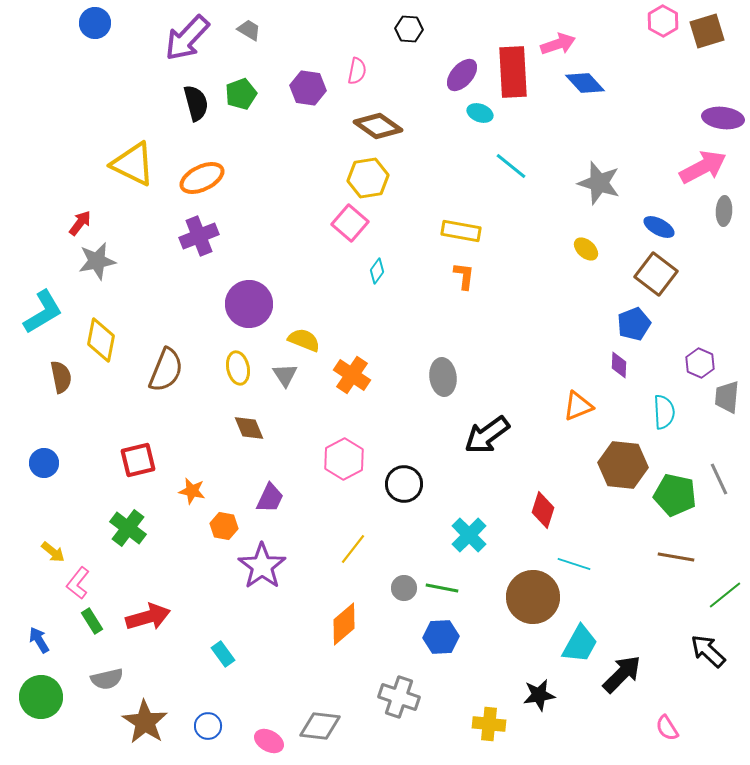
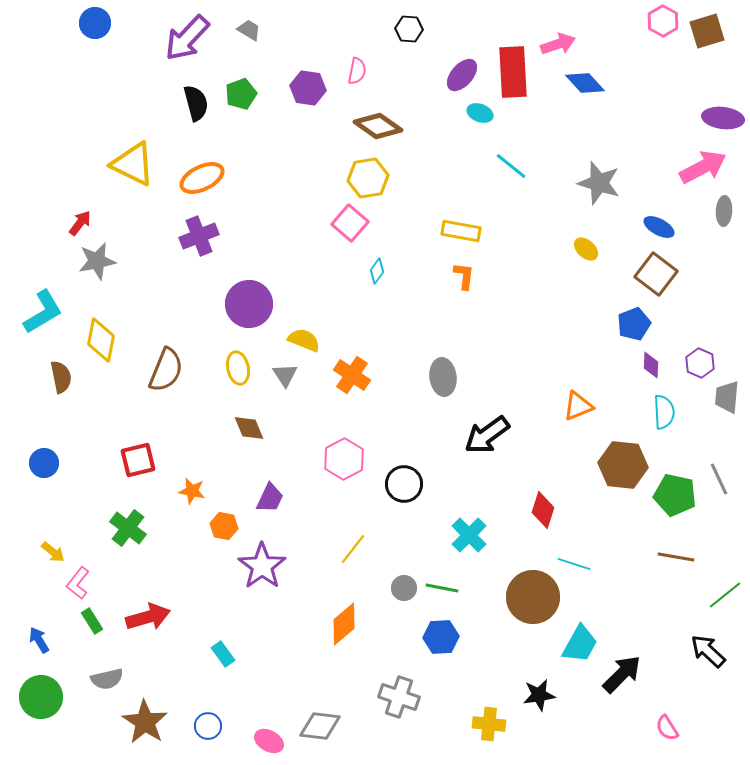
purple diamond at (619, 365): moved 32 px right
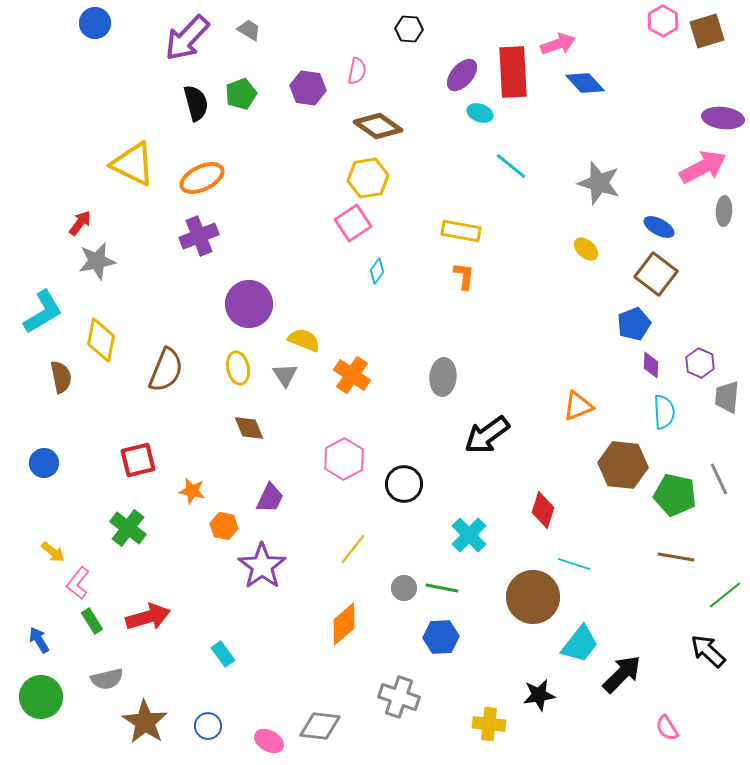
pink square at (350, 223): moved 3 px right; rotated 15 degrees clockwise
gray ellipse at (443, 377): rotated 12 degrees clockwise
cyan trapezoid at (580, 644): rotated 9 degrees clockwise
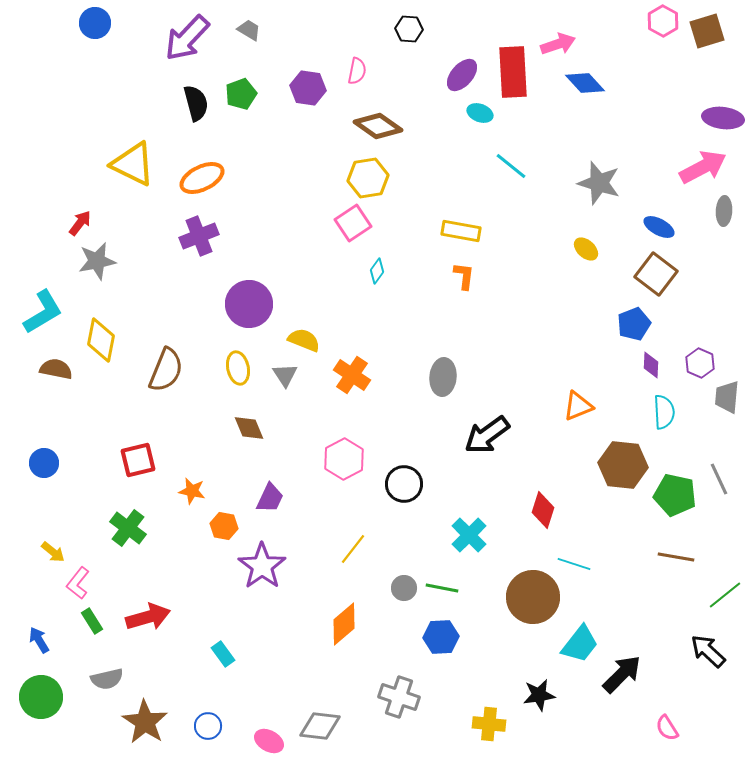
brown semicircle at (61, 377): moved 5 px left, 8 px up; rotated 68 degrees counterclockwise
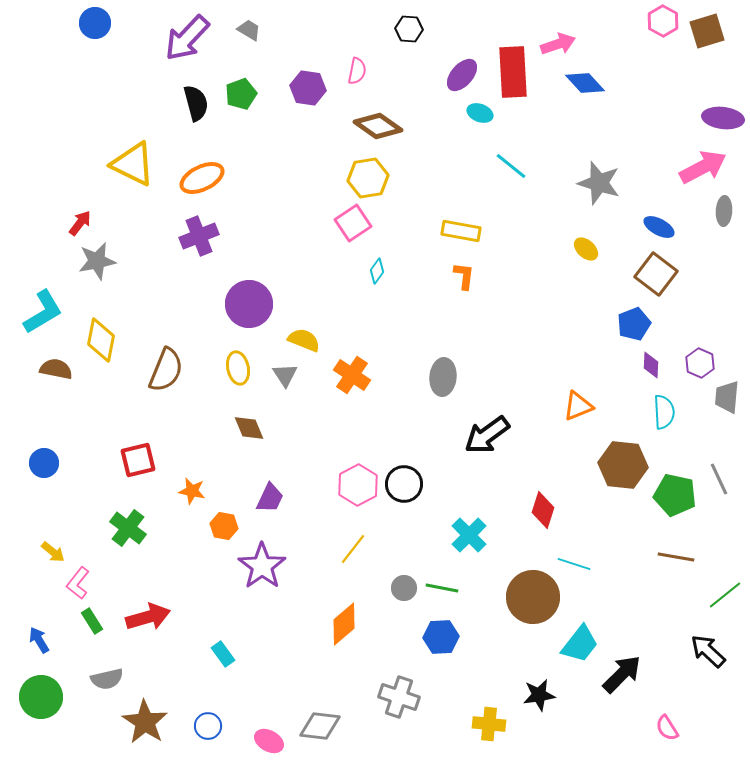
pink hexagon at (344, 459): moved 14 px right, 26 px down
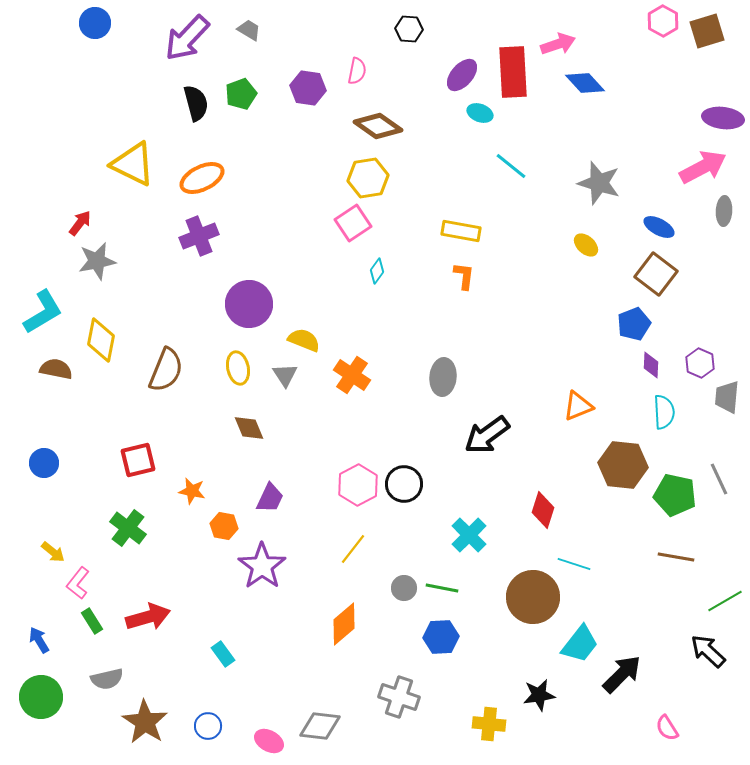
yellow ellipse at (586, 249): moved 4 px up
green line at (725, 595): moved 6 px down; rotated 9 degrees clockwise
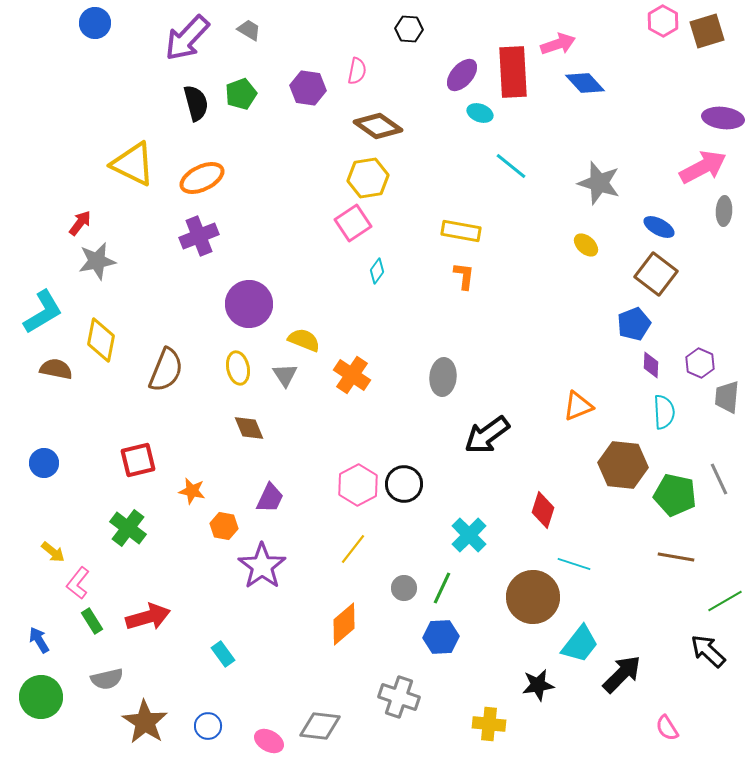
green line at (442, 588): rotated 76 degrees counterclockwise
black star at (539, 695): moved 1 px left, 10 px up
